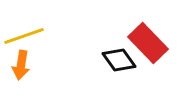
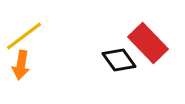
yellow line: rotated 18 degrees counterclockwise
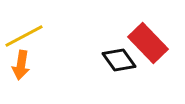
yellow line: rotated 9 degrees clockwise
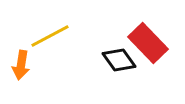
yellow line: moved 26 px right
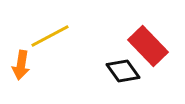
red rectangle: moved 3 px down
black diamond: moved 4 px right, 11 px down
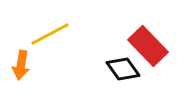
yellow line: moved 2 px up
black diamond: moved 2 px up
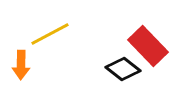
orange arrow: rotated 8 degrees counterclockwise
black diamond: rotated 16 degrees counterclockwise
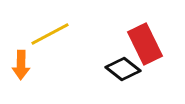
red rectangle: moved 3 px left, 2 px up; rotated 18 degrees clockwise
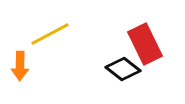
orange arrow: moved 1 px left, 1 px down
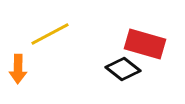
red rectangle: rotated 48 degrees counterclockwise
orange arrow: moved 2 px left, 3 px down
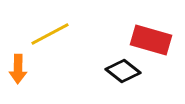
red rectangle: moved 6 px right, 4 px up
black diamond: moved 2 px down
